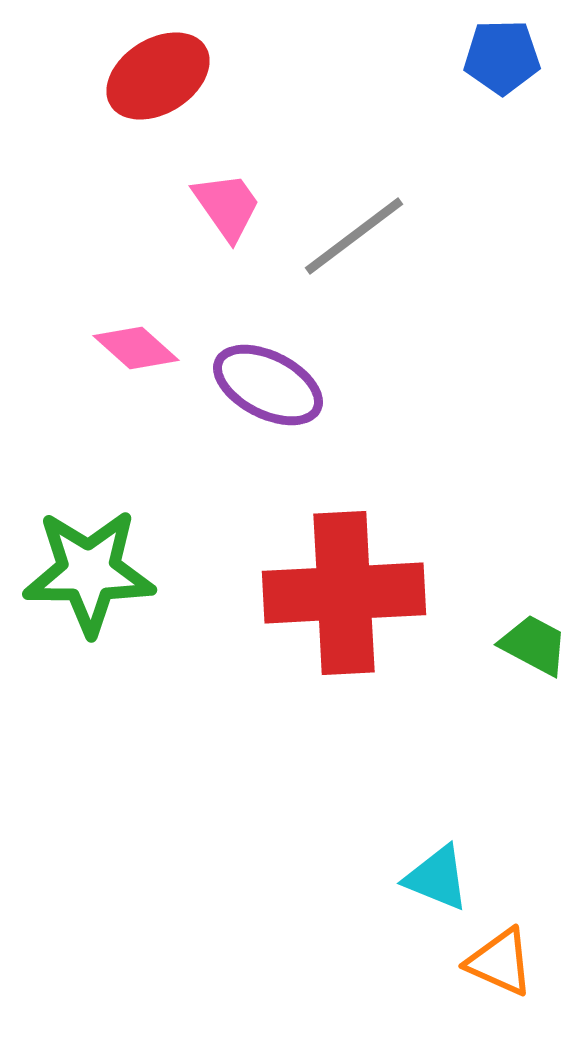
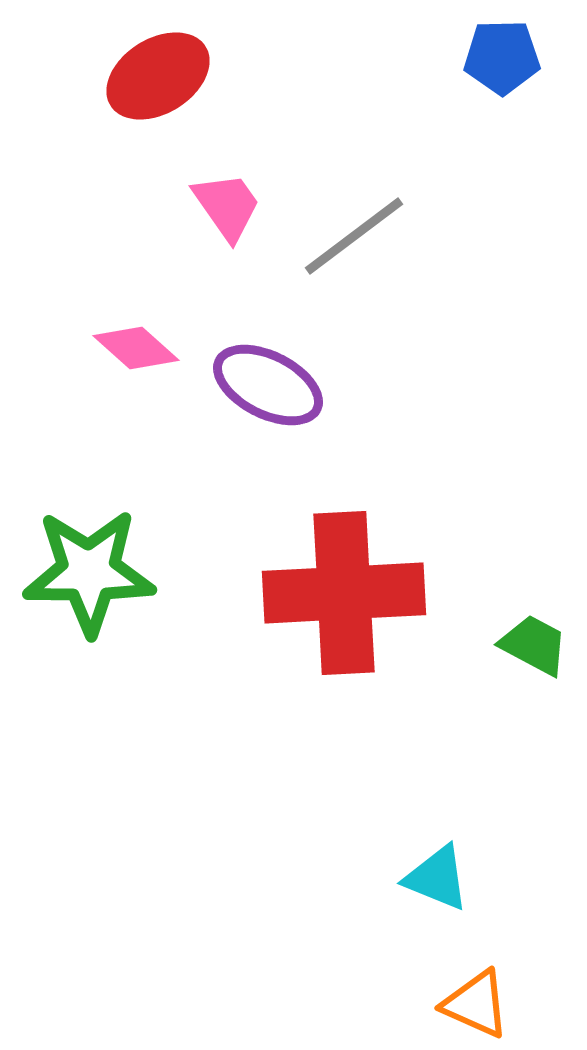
orange triangle: moved 24 px left, 42 px down
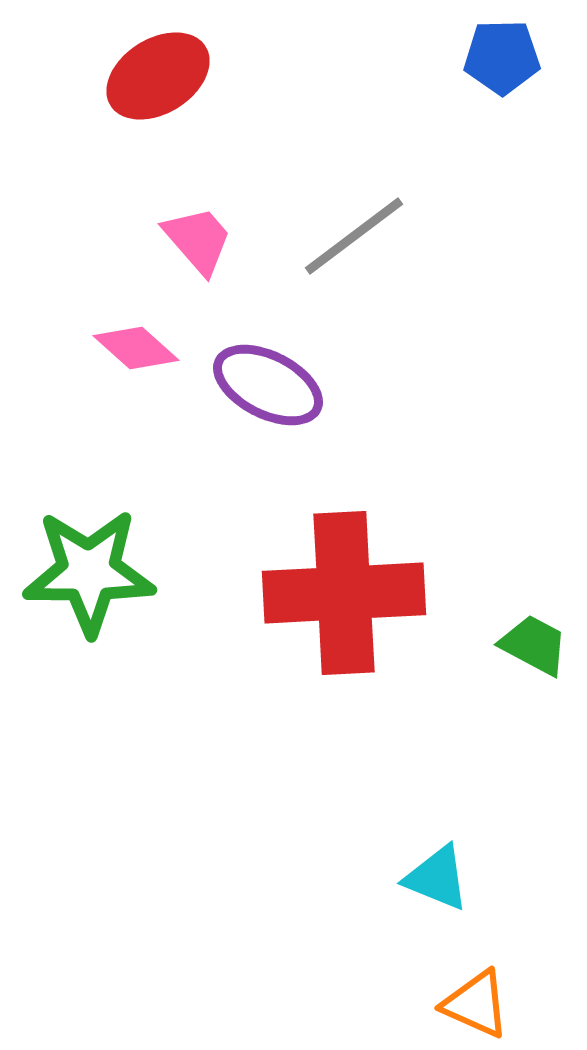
pink trapezoid: moved 29 px left, 34 px down; rotated 6 degrees counterclockwise
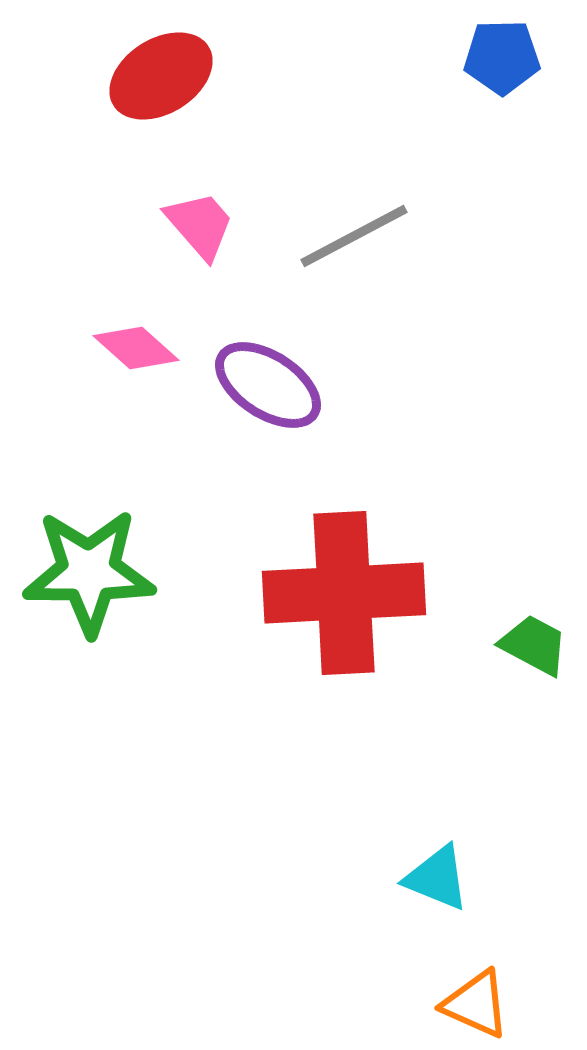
red ellipse: moved 3 px right
gray line: rotated 9 degrees clockwise
pink trapezoid: moved 2 px right, 15 px up
purple ellipse: rotated 6 degrees clockwise
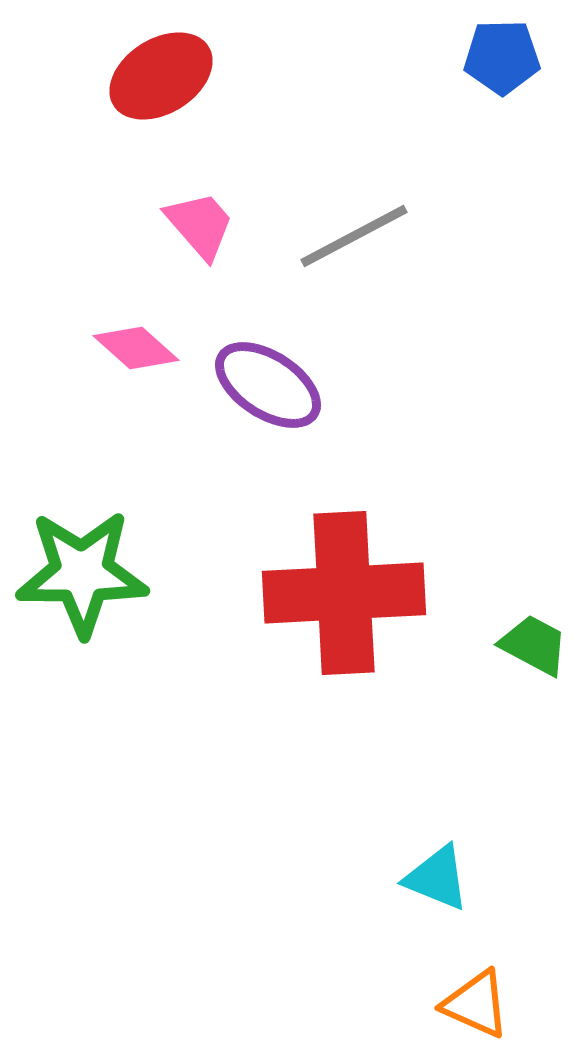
green star: moved 7 px left, 1 px down
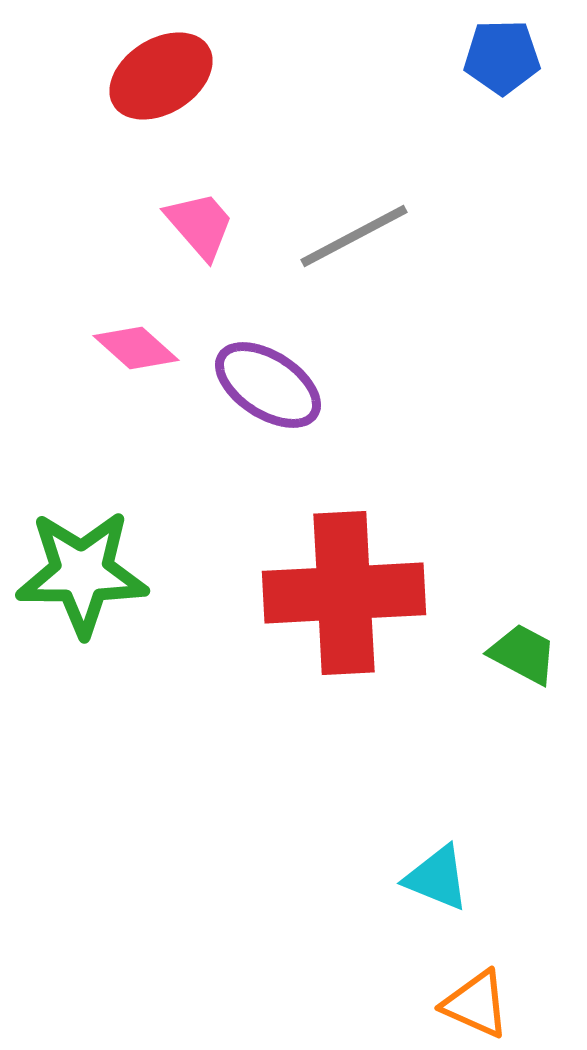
green trapezoid: moved 11 px left, 9 px down
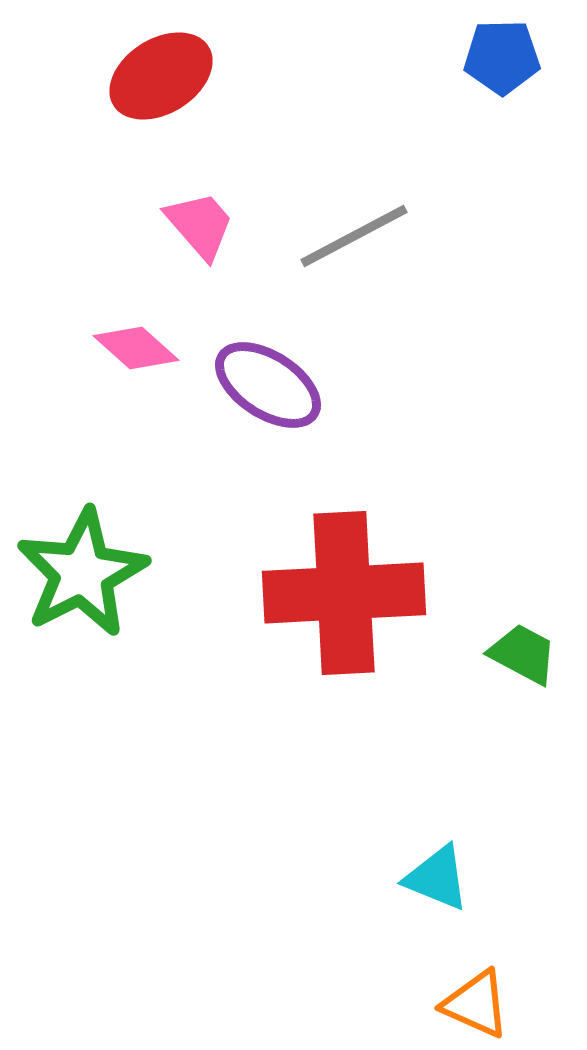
green star: rotated 27 degrees counterclockwise
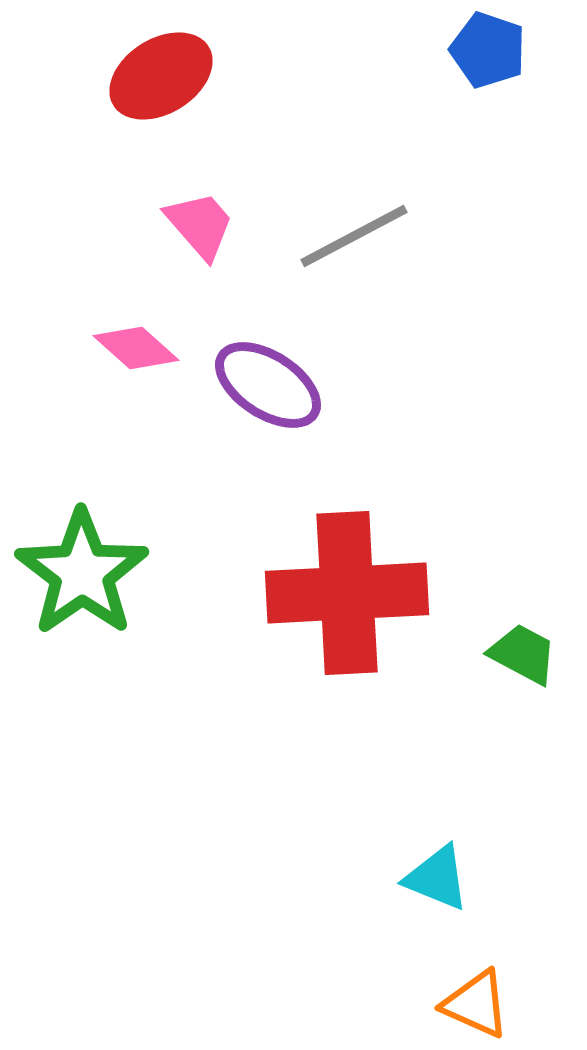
blue pentagon: moved 14 px left, 7 px up; rotated 20 degrees clockwise
green star: rotated 8 degrees counterclockwise
red cross: moved 3 px right
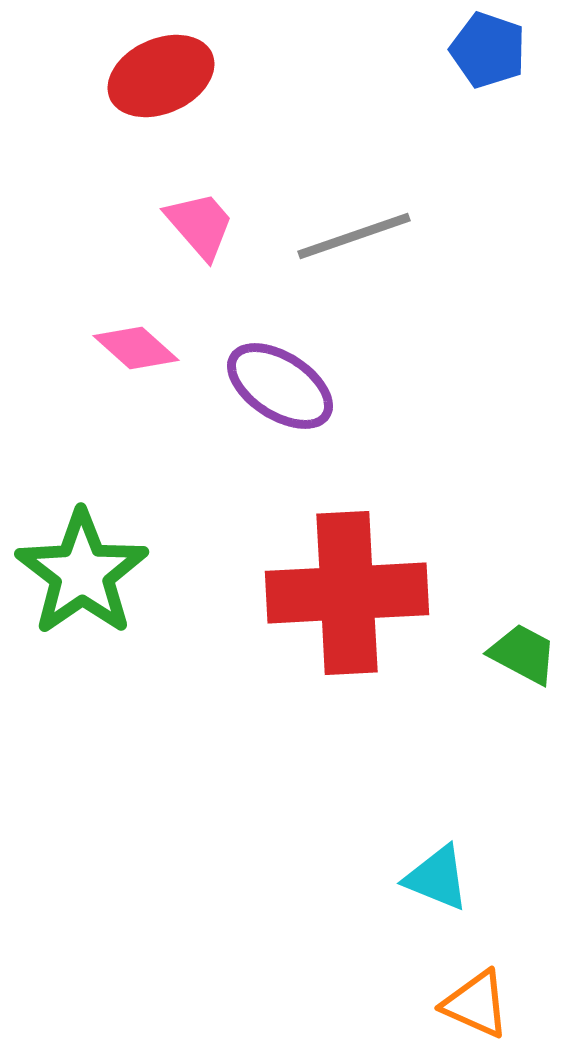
red ellipse: rotated 8 degrees clockwise
gray line: rotated 9 degrees clockwise
purple ellipse: moved 12 px right, 1 px down
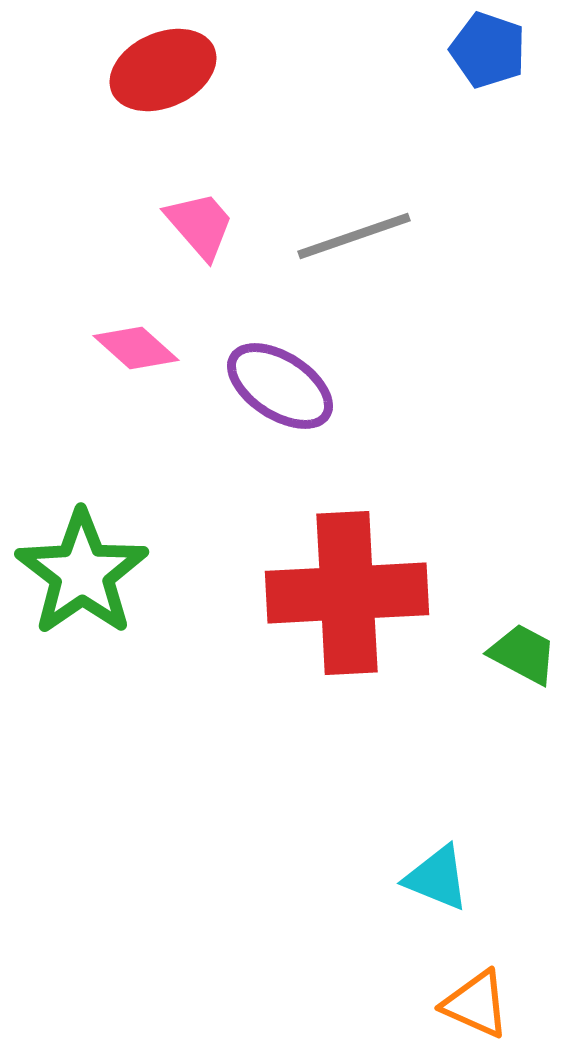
red ellipse: moved 2 px right, 6 px up
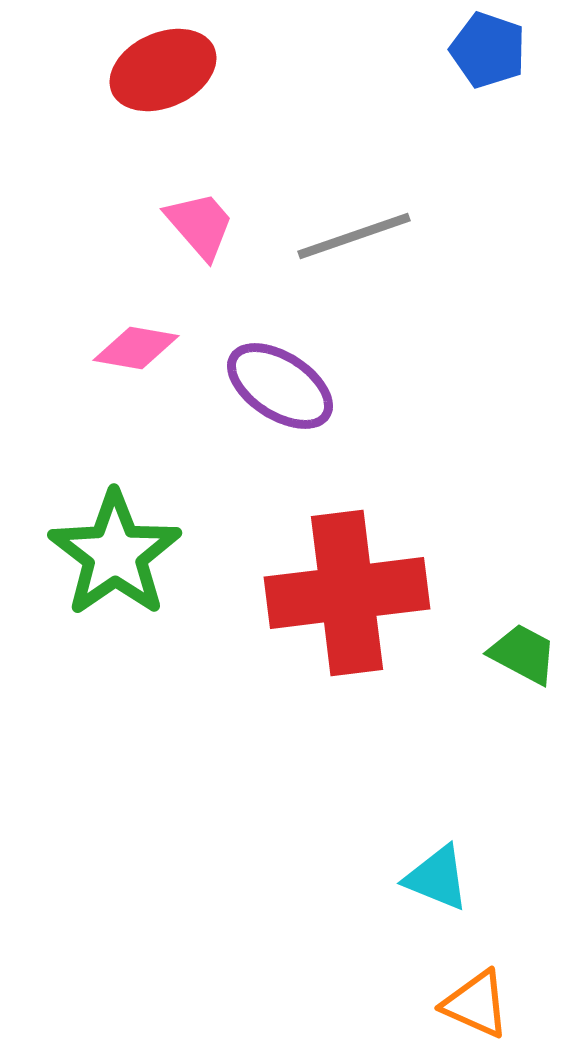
pink diamond: rotated 32 degrees counterclockwise
green star: moved 33 px right, 19 px up
red cross: rotated 4 degrees counterclockwise
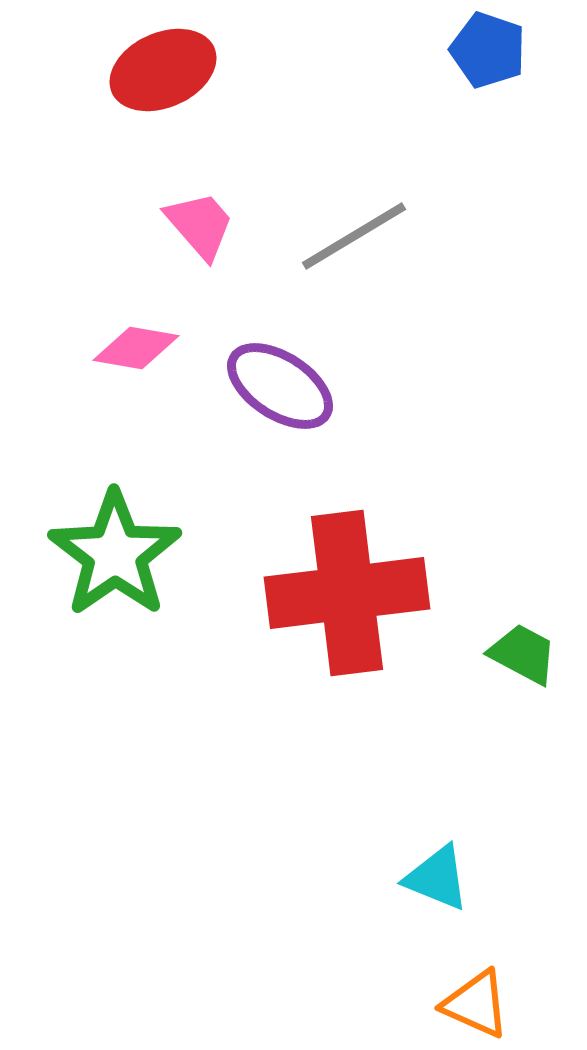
gray line: rotated 12 degrees counterclockwise
